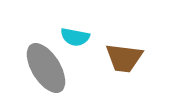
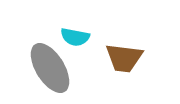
gray ellipse: moved 4 px right
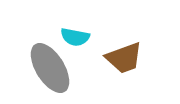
brown trapezoid: rotated 27 degrees counterclockwise
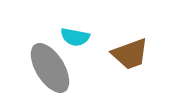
brown trapezoid: moved 6 px right, 4 px up
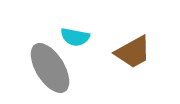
brown trapezoid: moved 3 px right, 2 px up; rotated 9 degrees counterclockwise
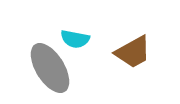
cyan semicircle: moved 2 px down
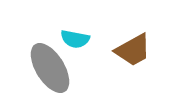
brown trapezoid: moved 2 px up
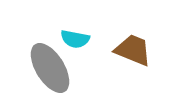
brown trapezoid: rotated 129 degrees counterclockwise
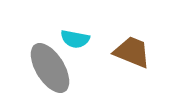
brown trapezoid: moved 1 px left, 2 px down
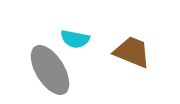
gray ellipse: moved 2 px down
